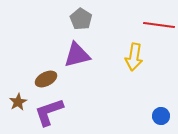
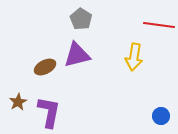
brown ellipse: moved 1 px left, 12 px up
purple L-shape: rotated 120 degrees clockwise
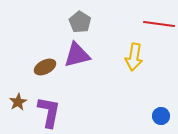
gray pentagon: moved 1 px left, 3 px down
red line: moved 1 px up
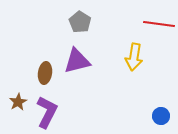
purple triangle: moved 6 px down
brown ellipse: moved 6 px down; rotated 55 degrees counterclockwise
purple L-shape: moved 2 px left; rotated 16 degrees clockwise
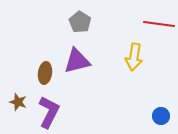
brown star: rotated 24 degrees counterclockwise
purple L-shape: moved 2 px right
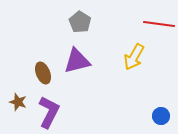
yellow arrow: rotated 20 degrees clockwise
brown ellipse: moved 2 px left; rotated 30 degrees counterclockwise
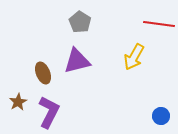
brown star: rotated 24 degrees clockwise
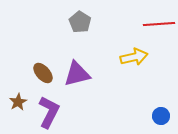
red line: rotated 12 degrees counterclockwise
yellow arrow: rotated 132 degrees counterclockwise
purple triangle: moved 13 px down
brown ellipse: rotated 20 degrees counterclockwise
